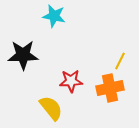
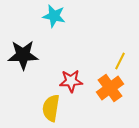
orange cross: rotated 24 degrees counterclockwise
yellow semicircle: rotated 132 degrees counterclockwise
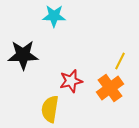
cyan star: rotated 10 degrees counterclockwise
red star: rotated 10 degrees counterclockwise
yellow semicircle: moved 1 px left, 1 px down
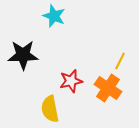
cyan star: rotated 20 degrees clockwise
orange cross: moved 2 px left; rotated 20 degrees counterclockwise
yellow semicircle: rotated 20 degrees counterclockwise
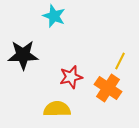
red star: moved 4 px up
yellow semicircle: moved 7 px right; rotated 100 degrees clockwise
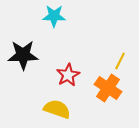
cyan star: rotated 20 degrees counterclockwise
red star: moved 3 px left, 2 px up; rotated 15 degrees counterclockwise
yellow semicircle: rotated 20 degrees clockwise
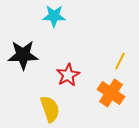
orange cross: moved 3 px right, 5 px down
yellow semicircle: moved 7 px left; rotated 52 degrees clockwise
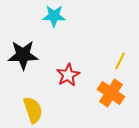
yellow semicircle: moved 17 px left, 1 px down
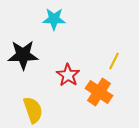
cyan star: moved 3 px down
yellow line: moved 6 px left
red star: rotated 10 degrees counterclockwise
orange cross: moved 12 px left, 1 px up
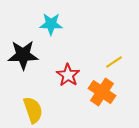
cyan star: moved 3 px left, 5 px down
yellow line: moved 1 px down; rotated 30 degrees clockwise
orange cross: moved 3 px right
